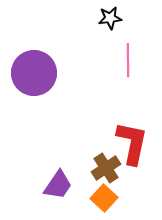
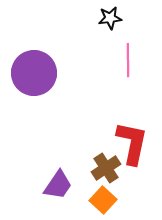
orange square: moved 1 px left, 2 px down
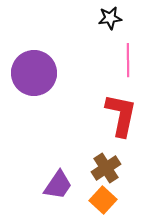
red L-shape: moved 11 px left, 28 px up
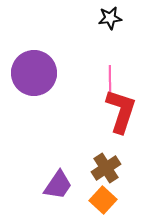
pink line: moved 18 px left, 22 px down
red L-shape: moved 4 px up; rotated 6 degrees clockwise
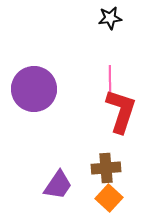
purple circle: moved 16 px down
brown cross: rotated 28 degrees clockwise
orange square: moved 6 px right, 2 px up
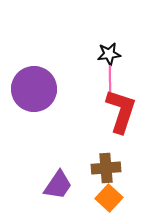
black star: moved 1 px left, 36 px down
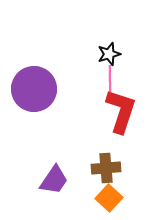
black star: rotated 10 degrees counterclockwise
purple trapezoid: moved 4 px left, 5 px up
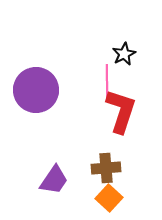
black star: moved 15 px right; rotated 10 degrees counterclockwise
pink line: moved 3 px left, 1 px up
purple circle: moved 2 px right, 1 px down
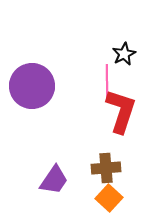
purple circle: moved 4 px left, 4 px up
